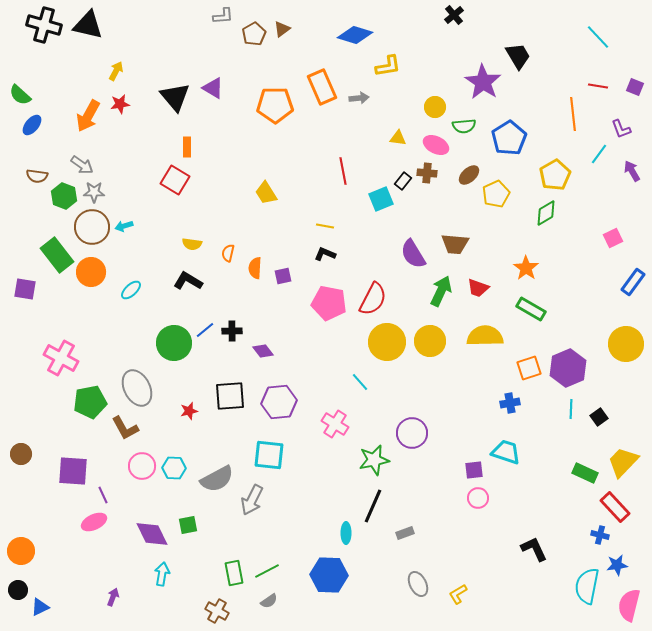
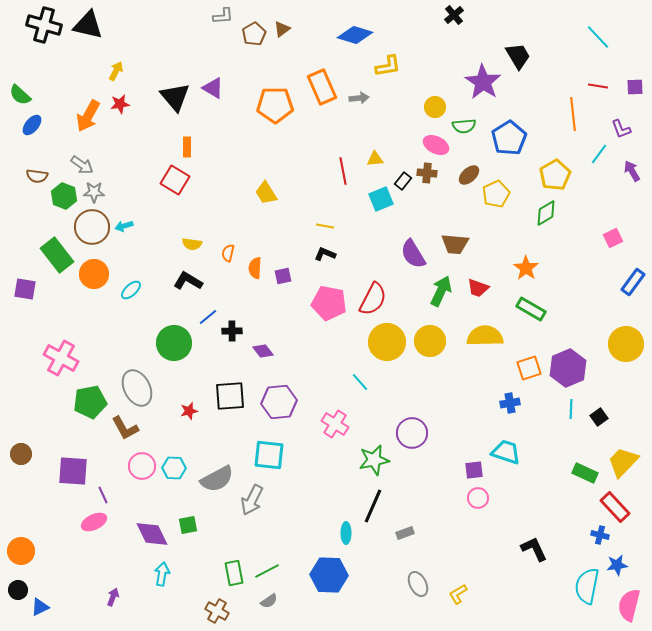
purple square at (635, 87): rotated 24 degrees counterclockwise
yellow triangle at (398, 138): moved 23 px left, 21 px down; rotated 12 degrees counterclockwise
orange circle at (91, 272): moved 3 px right, 2 px down
blue line at (205, 330): moved 3 px right, 13 px up
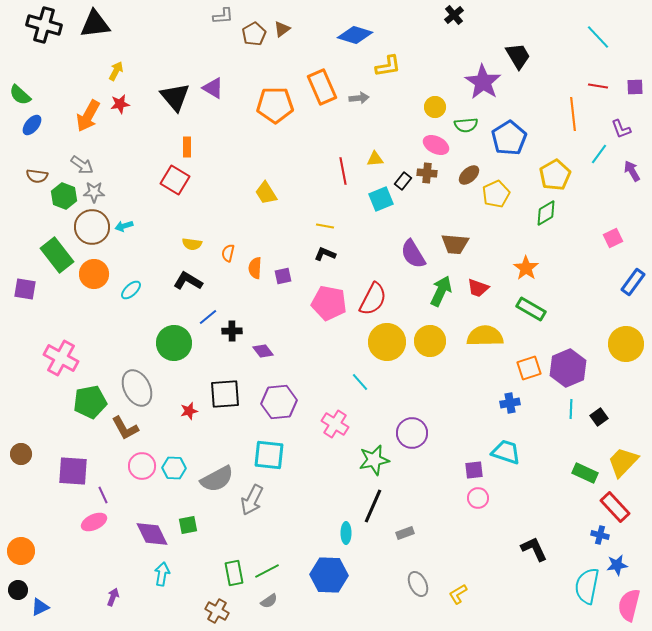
black triangle at (88, 25): moved 7 px right, 1 px up; rotated 20 degrees counterclockwise
green semicircle at (464, 126): moved 2 px right, 1 px up
black square at (230, 396): moved 5 px left, 2 px up
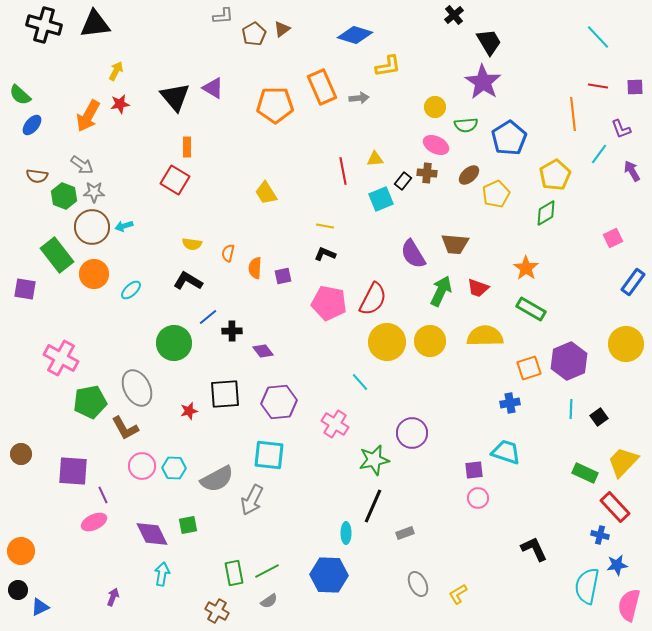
black trapezoid at (518, 56): moved 29 px left, 14 px up
purple hexagon at (568, 368): moved 1 px right, 7 px up
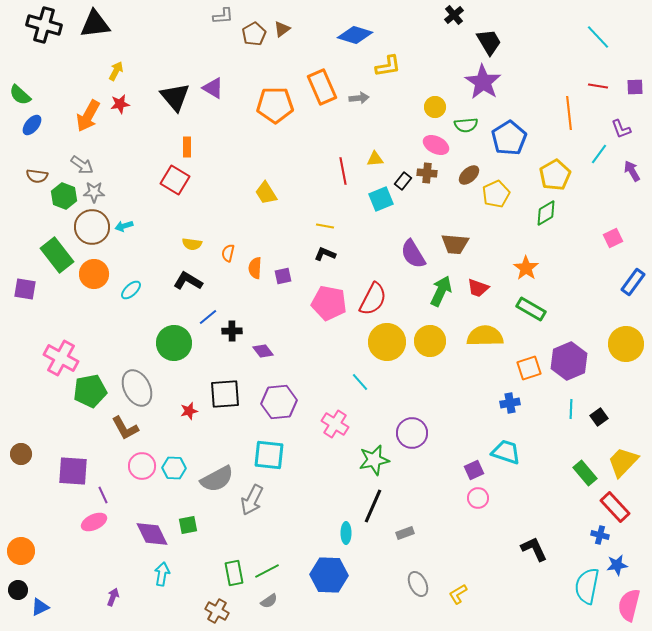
orange line at (573, 114): moved 4 px left, 1 px up
green pentagon at (90, 402): moved 11 px up
purple square at (474, 470): rotated 18 degrees counterclockwise
green rectangle at (585, 473): rotated 25 degrees clockwise
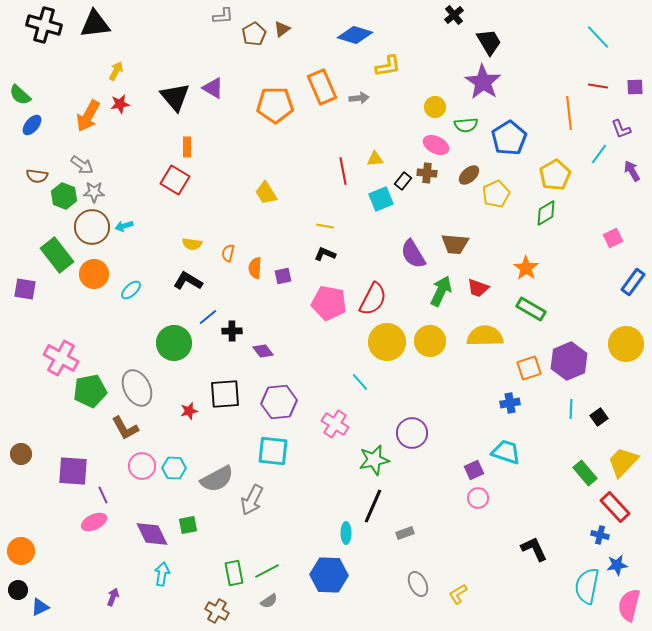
cyan square at (269, 455): moved 4 px right, 4 px up
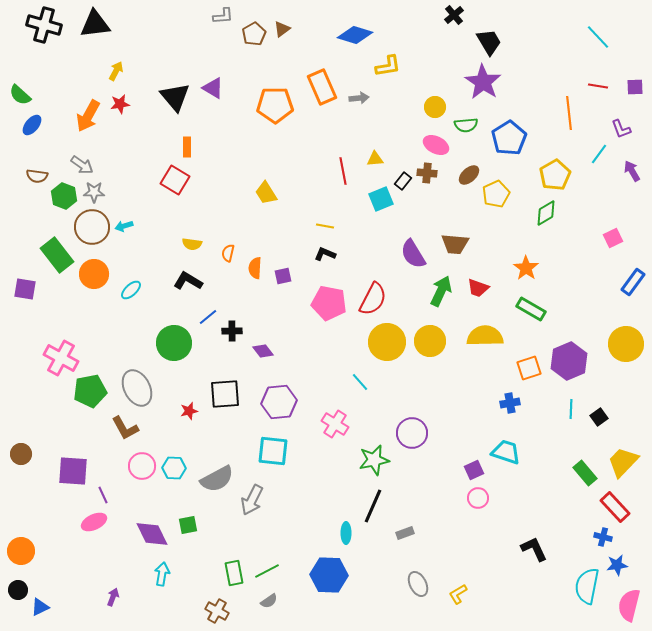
blue cross at (600, 535): moved 3 px right, 2 px down
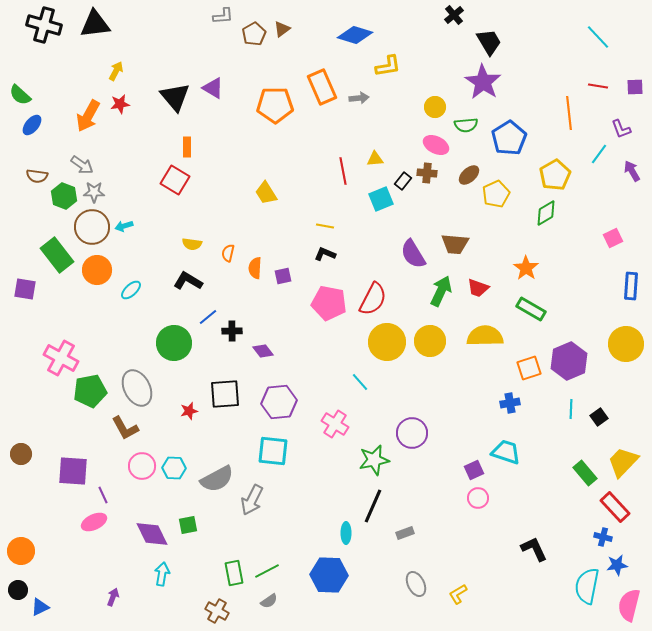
orange circle at (94, 274): moved 3 px right, 4 px up
blue rectangle at (633, 282): moved 2 px left, 4 px down; rotated 32 degrees counterclockwise
gray ellipse at (418, 584): moved 2 px left
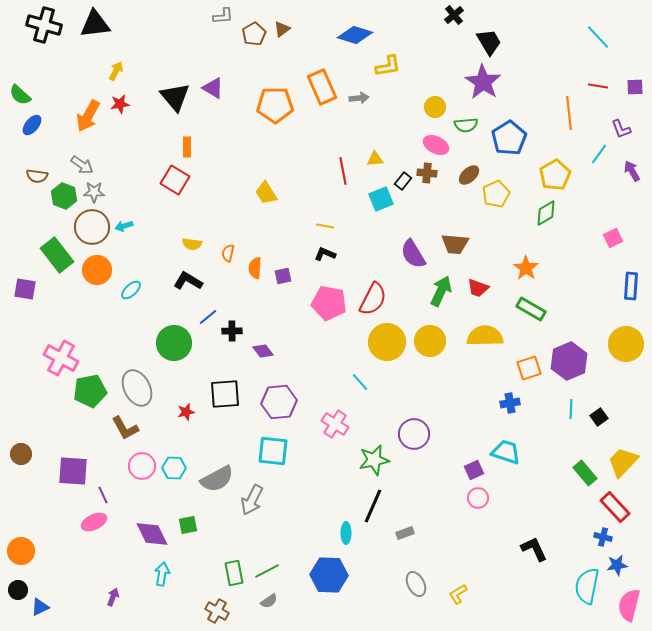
red star at (189, 411): moved 3 px left, 1 px down
purple circle at (412, 433): moved 2 px right, 1 px down
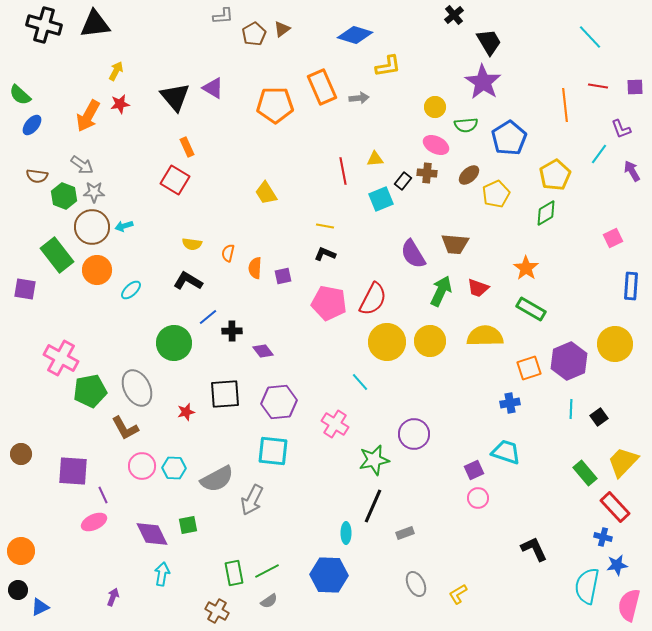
cyan line at (598, 37): moved 8 px left
orange line at (569, 113): moved 4 px left, 8 px up
orange rectangle at (187, 147): rotated 24 degrees counterclockwise
yellow circle at (626, 344): moved 11 px left
